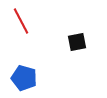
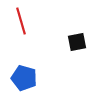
red line: rotated 12 degrees clockwise
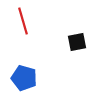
red line: moved 2 px right
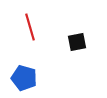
red line: moved 7 px right, 6 px down
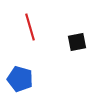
blue pentagon: moved 4 px left, 1 px down
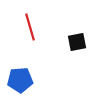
blue pentagon: moved 1 px down; rotated 20 degrees counterclockwise
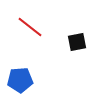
red line: rotated 36 degrees counterclockwise
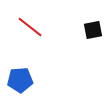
black square: moved 16 px right, 12 px up
